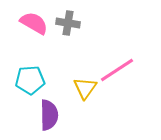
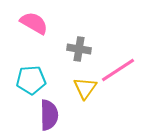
gray cross: moved 11 px right, 26 px down
pink line: moved 1 px right
cyan pentagon: moved 1 px right
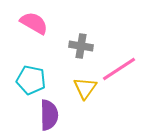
gray cross: moved 2 px right, 3 px up
pink line: moved 1 px right, 1 px up
cyan pentagon: rotated 16 degrees clockwise
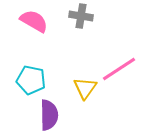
pink semicircle: moved 2 px up
gray cross: moved 30 px up
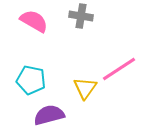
purple semicircle: rotated 104 degrees counterclockwise
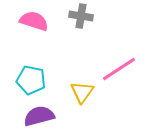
pink semicircle: rotated 12 degrees counterclockwise
yellow triangle: moved 3 px left, 4 px down
purple semicircle: moved 10 px left, 1 px down
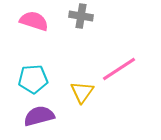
cyan pentagon: moved 2 px right, 1 px up; rotated 16 degrees counterclockwise
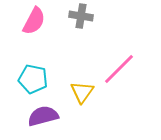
pink semicircle: rotated 100 degrees clockwise
pink line: rotated 12 degrees counterclockwise
cyan pentagon: rotated 16 degrees clockwise
purple semicircle: moved 4 px right
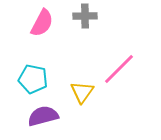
gray cross: moved 4 px right; rotated 10 degrees counterclockwise
pink semicircle: moved 8 px right, 2 px down
